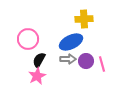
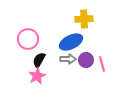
purple circle: moved 1 px up
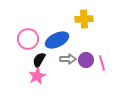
blue ellipse: moved 14 px left, 2 px up
pink line: moved 1 px up
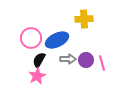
pink circle: moved 3 px right, 1 px up
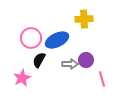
gray arrow: moved 2 px right, 5 px down
pink line: moved 16 px down
pink star: moved 15 px left, 2 px down
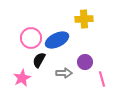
purple circle: moved 1 px left, 2 px down
gray arrow: moved 6 px left, 9 px down
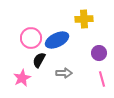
purple circle: moved 14 px right, 9 px up
